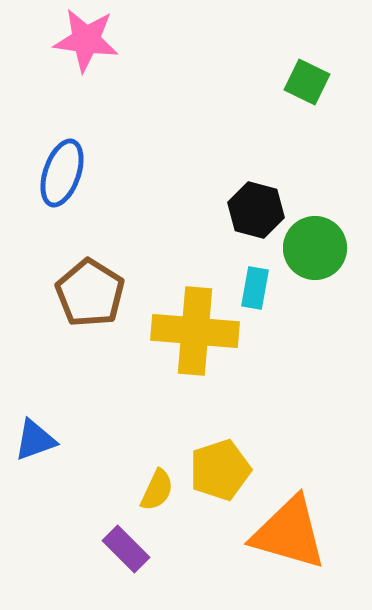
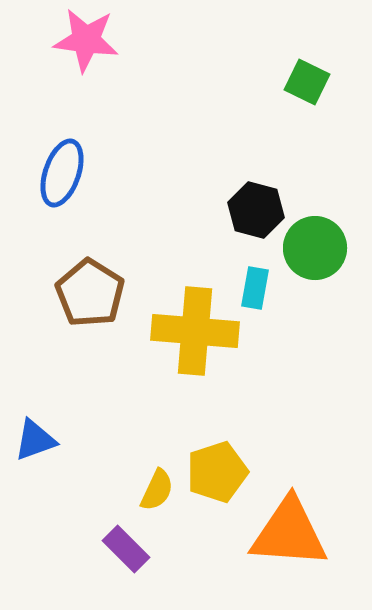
yellow pentagon: moved 3 px left, 2 px down
orange triangle: rotated 12 degrees counterclockwise
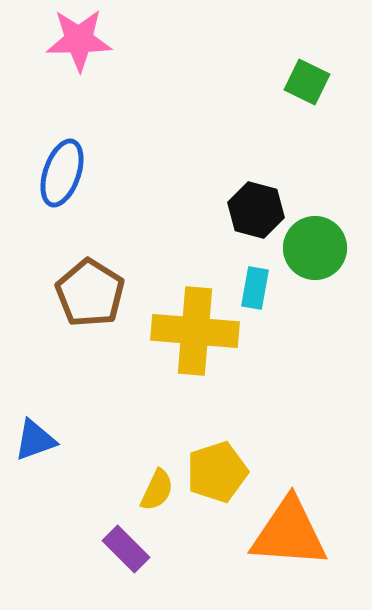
pink star: moved 7 px left; rotated 8 degrees counterclockwise
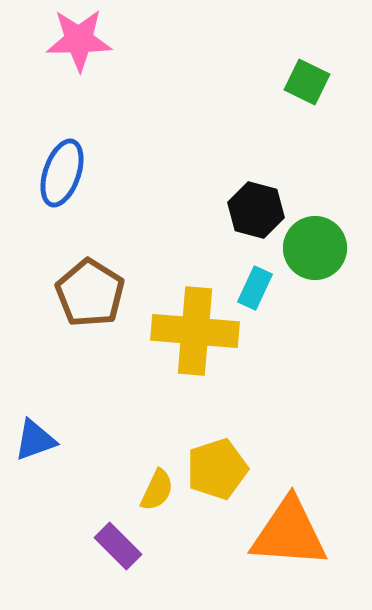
cyan rectangle: rotated 15 degrees clockwise
yellow pentagon: moved 3 px up
purple rectangle: moved 8 px left, 3 px up
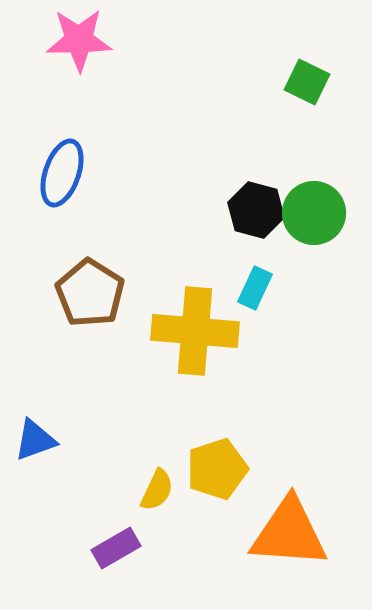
green circle: moved 1 px left, 35 px up
purple rectangle: moved 2 px left, 2 px down; rotated 75 degrees counterclockwise
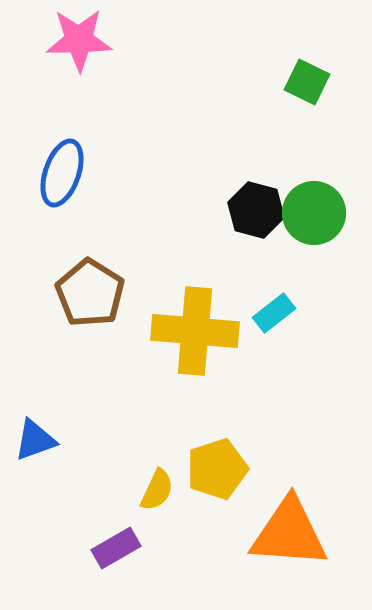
cyan rectangle: moved 19 px right, 25 px down; rotated 27 degrees clockwise
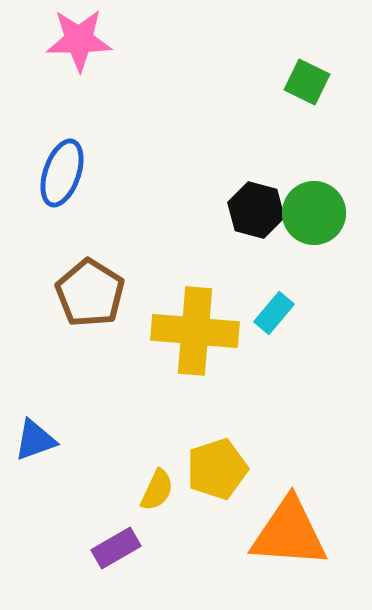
cyan rectangle: rotated 12 degrees counterclockwise
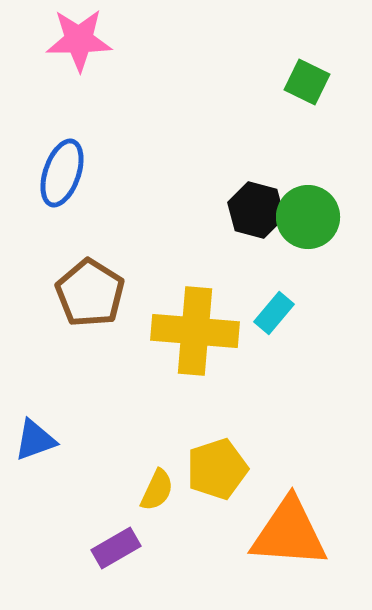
green circle: moved 6 px left, 4 px down
